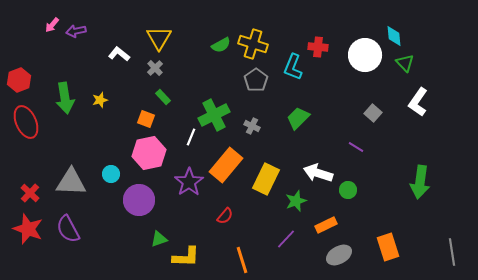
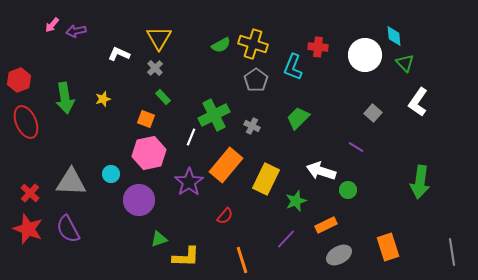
white L-shape at (119, 54): rotated 15 degrees counterclockwise
yellow star at (100, 100): moved 3 px right, 1 px up
white arrow at (318, 173): moved 3 px right, 2 px up
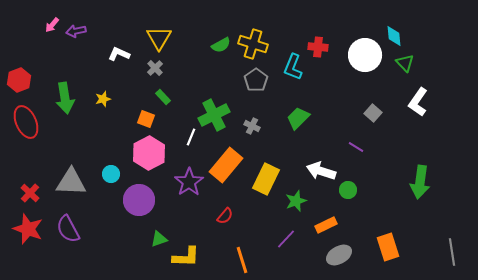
pink hexagon at (149, 153): rotated 16 degrees counterclockwise
